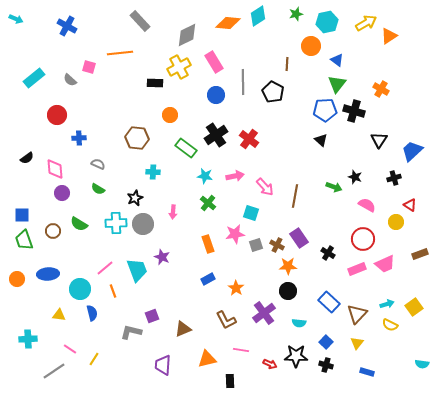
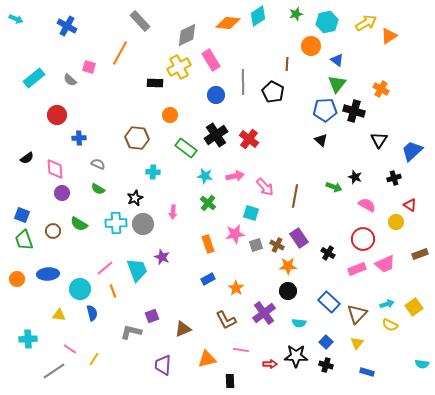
orange line at (120, 53): rotated 55 degrees counterclockwise
pink rectangle at (214, 62): moved 3 px left, 2 px up
blue square at (22, 215): rotated 21 degrees clockwise
red arrow at (270, 364): rotated 24 degrees counterclockwise
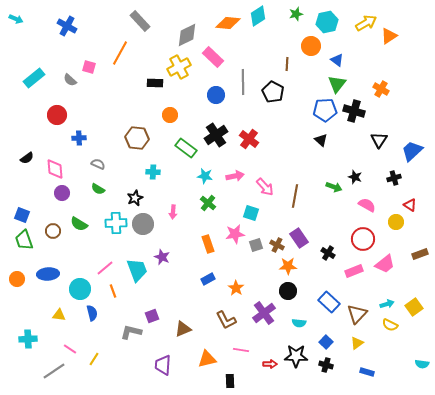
pink rectangle at (211, 60): moved 2 px right, 3 px up; rotated 15 degrees counterclockwise
pink trapezoid at (385, 264): rotated 15 degrees counterclockwise
pink rectangle at (357, 269): moved 3 px left, 2 px down
yellow triangle at (357, 343): rotated 16 degrees clockwise
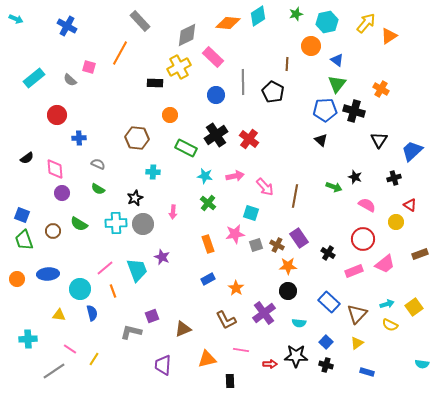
yellow arrow at (366, 23): rotated 20 degrees counterclockwise
green rectangle at (186, 148): rotated 10 degrees counterclockwise
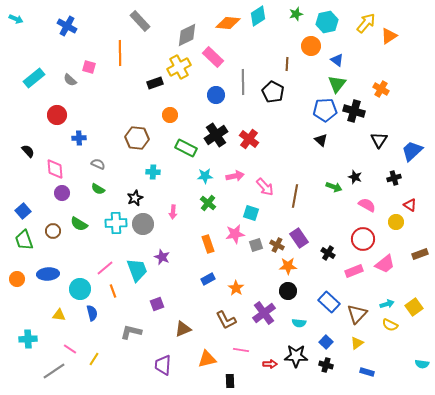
orange line at (120, 53): rotated 30 degrees counterclockwise
black rectangle at (155, 83): rotated 21 degrees counterclockwise
black semicircle at (27, 158): moved 1 px right, 7 px up; rotated 96 degrees counterclockwise
cyan star at (205, 176): rotated 14 degrees counterclockwise
blue square at (22, 215): moved 1 px right, 4 px up; rotated 28 degrees clockwise
purple square at (152, 316): moved 5 px right, 12 px up
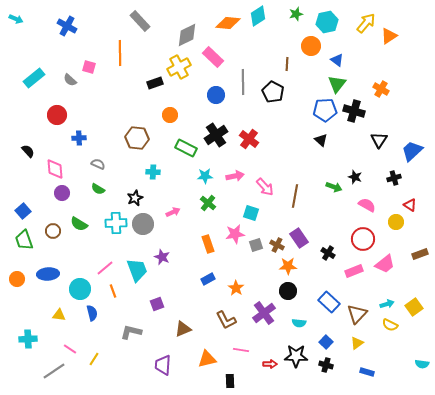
pink arrow at (173, 212): rotated 120 degrees counterclockwise
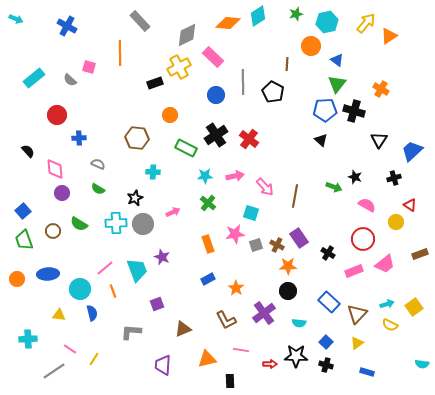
gray L-shape at (131, 332): rotated 10 degrees counterclockwise
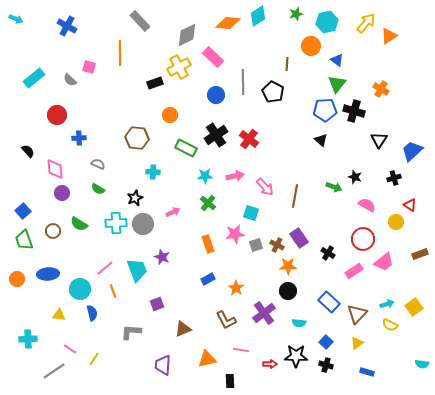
pink trapezoid at (385, 264): moved 1 px left, 2 px up
pink rectangle at (354, 271): rotated 12 degrees counterclockwise
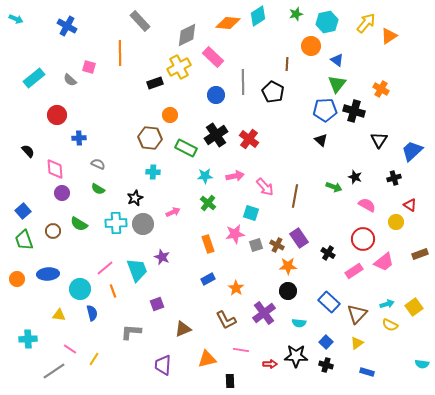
brown hexagon at (137, 138): moved 13 px right
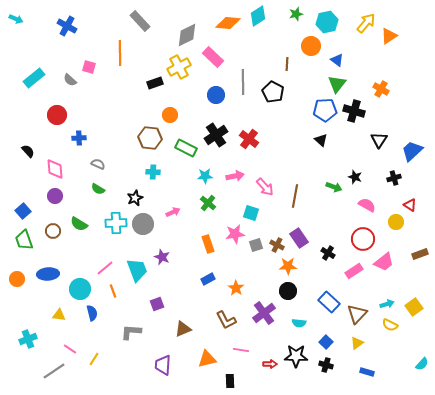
purple circle at (62, 193): moved 7 px left, 3 px down
cyan cross at (28, 339): rotated 18 degrees counterclockwise
cyan semicircle at (422, 364): rotated 56 degrees counterclockwise
